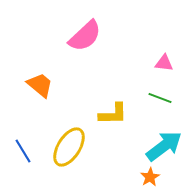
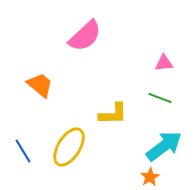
pink triangle: rotated 12 degrees counterclockwise
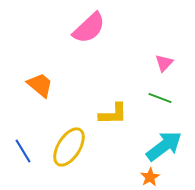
pink semicircle: moved 4 px right, 8 px up
pink triangle: rotated 42 degrees counterclockwise
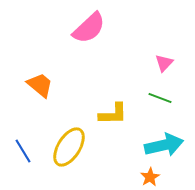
cyan arrow: moved 1 px up; rotated 24 degrees clockwise
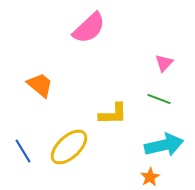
green line: moved 1 px left, 1 px down
yellow ellipse: rotated 15 degrees clockwise
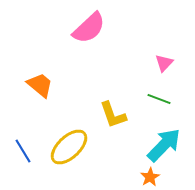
yellow L-shape: moved 1 px down; rotated 72 degrees clockwise
cyan arrow: rotated 33 degrees counterclockwise
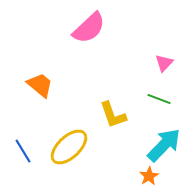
orange star: moved 1 px left, 1 px up
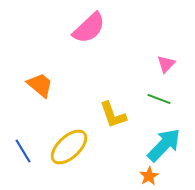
pink triangle: moved 2 px right, 1 px down
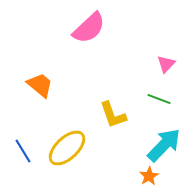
yellow ellipse: moved 2 px left, 1 px down
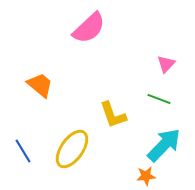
yellow ellipse: moved 5 px right, 1 px down; rotated 12 degrees counterclockwise
orange star: moved 3 px left; rotated 24 degrees clockwise
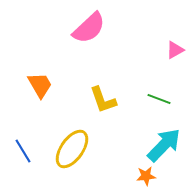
pink triangle: moved 9 px right, 14 px up; rotated 18 degrees clockwise
orange trapezoid: rotated 20 degrees clockwise
yellow L-shape: moved 10 px left, 15 px up
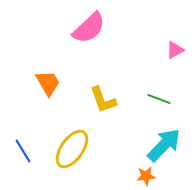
orange trapezoid: moved 8 px right, 2 px up
